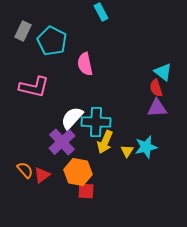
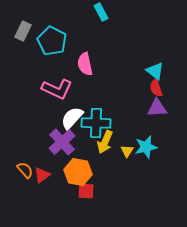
cyan triangle: moved 8 px left, 1 px up
pink L-shape: moved 23 px right, 2 px down; rotated 12 degrees clockwise
cyan cross: moved 1 px down
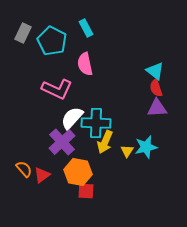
cyan rectangle: moved 15 px left, 16 px down
gray rectangle: moved 2 px down
orange semicircle: moved 1 px left, 1 px up
